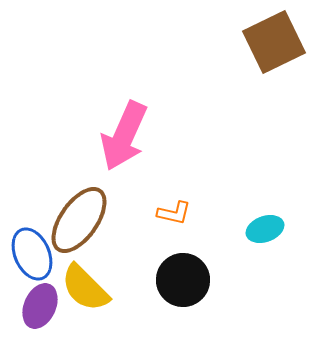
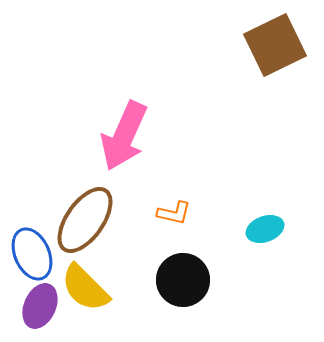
brown square: moved 1 px right, 3 px down
brown ellipse: moved 6 px right
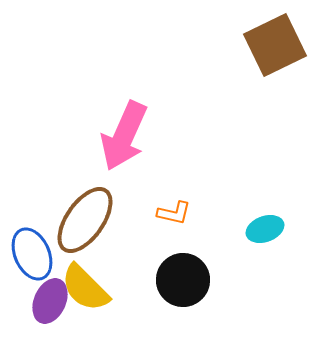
purple ellipse: moved 10 px right, 5 px up
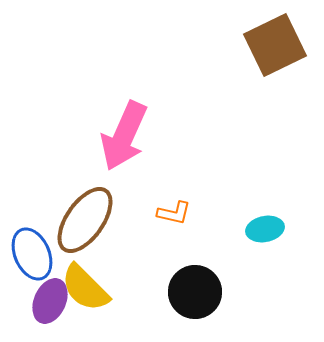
cyan ellipse: rotated 9 degrees clockwise
black circle: moved 12 px right, 12 px down
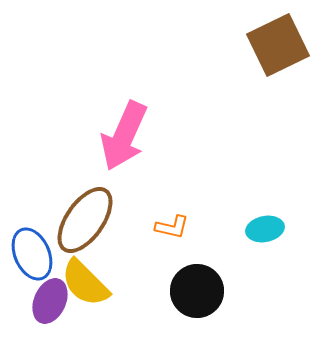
brown square: moved 3 px right
orange L-shape: moved 2 px left, 14 px down
yellow semicircle: moved 5 px up
black circle: moved 2 px right, 1 px up
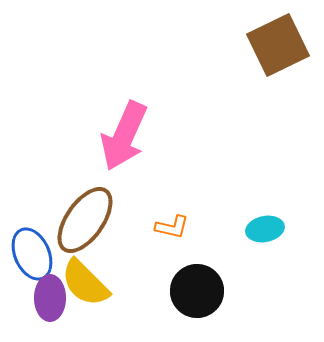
purple ellipse: moved 3 px up; rotated 24 degrees counterclockwise
